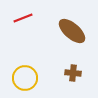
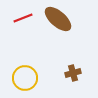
brown ellipse: moved 14 px left, 12 px up
brown cross: rotated 21 degrees counterclockwise
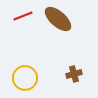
red line: moved 2 px up
brown cross: moved 1 px right, 1 px down
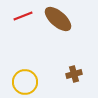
yellow circle: moved 4 px down
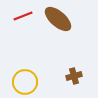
brown cross: moved 2 px down
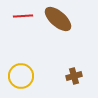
red line: rotated 18 degrees clockwise
yellow circle: moved 4 px left, 6 px up
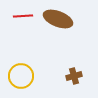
brown ellipse: rotated 20 degrees counterclockwise
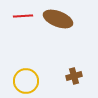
yellow circle: moved 5 px right, 5 px down
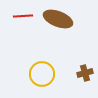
brown cross: moved 11 px right, 3 px up
yellow circle: moved 16 px right, 7 px up
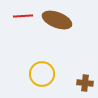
brown ellipse: moved 1 px left, 1 px down
brown cross: moved 10 px down; rotated 21 degrees clockwise
